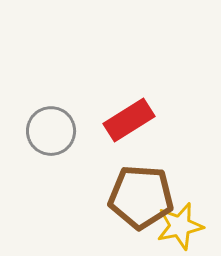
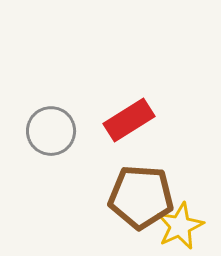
yellow star: rotated 12 degrees counterclockwise
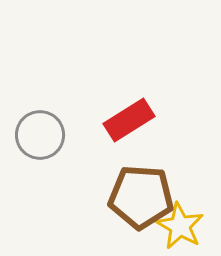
gray circle: moved 11 px left, 4 px down
yellow star: rotated 18 degrees counterclockwise
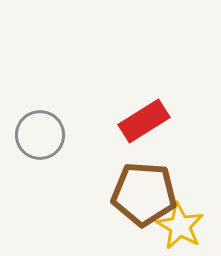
red rectangle: moved 15 px right, 1 px down
brown pentagon: moved 3 px right, 3 px up
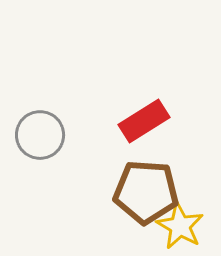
brown pentagon: moved 2 px right, 2 px up
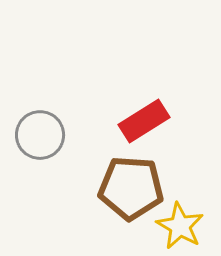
brown pentagon: moved 15 px left, 4 px up
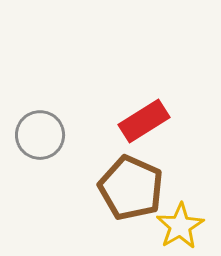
brown pentagon: rotated 20 degrees clockwise
yellow star: rotated 12 degrees clockwise
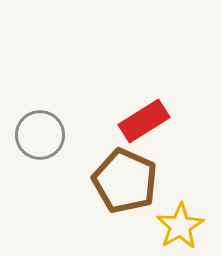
brown pentagon: moved 6 px left, 7 px up
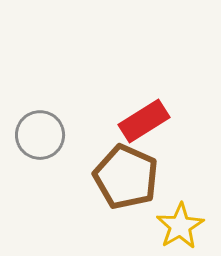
brown pentagon: moved 1 px right, 4 px up
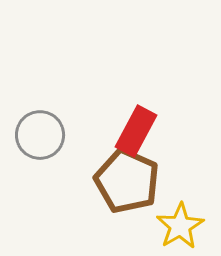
red rectangle: moved 8 px left, 10 px down; rotated 30 degrees counterclockwise
brown pentagon: moved 1 px right, 4 px down
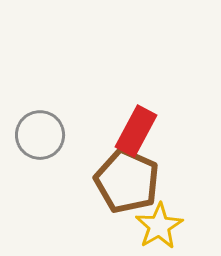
yellow star: moved 21 px left
